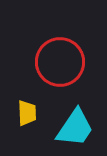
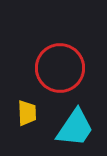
red circle: moved 6 px down
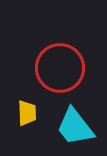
cyan trapezoid: moved 1 px up; rotated 108 degrees clockwise
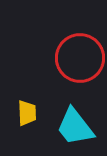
red circle: moved 20 px right, 10 px up
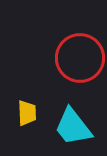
cyan trapezoid: moved 2 px left
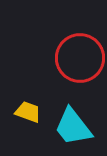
yellow trapezoid: moved 1 px right, 1 px up; rotated 68 degrees counterclockwise
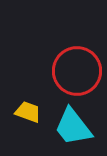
red circle: moved 3 px left, 13 px down
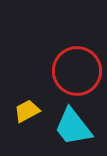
yellow trapezoid: moved 1 px left, 1 px up; rotated 48 degrees counterclockwise
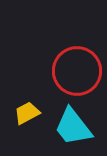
yellow trapezoid: moved 2 px down
